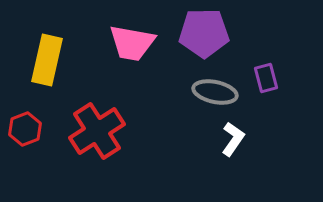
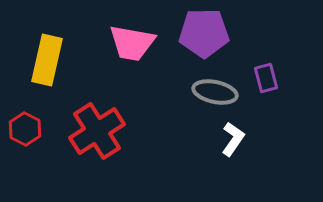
red hexagon: rotated 12 degrees counterclockwise
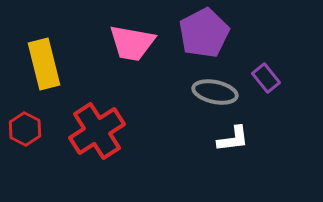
purple pentagon: rotated 27 degrees counterclockwise
yellow rectangle: moved 3 px left, 4 px down; rotated 27 degrees counterclockwise
purple rectangle: rotated 24 degrees counterclockwise
white L-shape: rotated 48 degrees clockwise
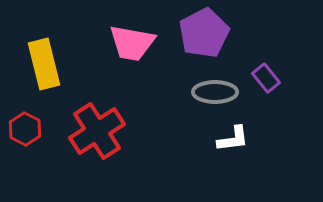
gray ellipse: rotated 12 degrees counterclockwise
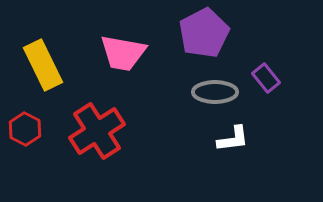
pink trapezoid: moved 9 px left, 10 px down
yellow rectangle: moved 1 px left, 1 px down; rotated 12 degrees counterclockwise
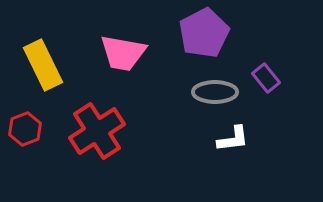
red hexagon: rotated 12 degrees clockwise
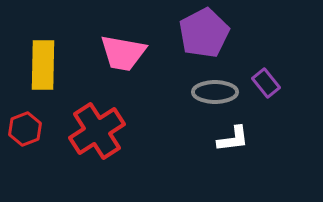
yellow rectangle: rotated 27 degrees clockwise
purple rectangle: moved 5 px down
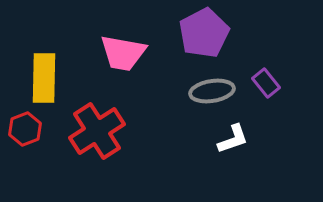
yellow rectangle: moved 1 px right, 13 px down
gray ellipse: moved 3 px left, 1 px up; rotated 9 degrees counterclockwise
white L-shape: rotated 12 degrees counterclockwise
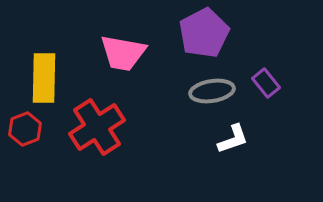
red cross: moved 4 px up
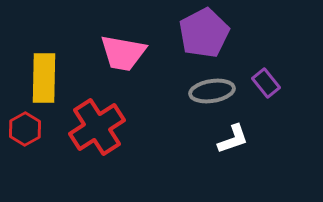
red hexagon: rotated 8 degrees counterclockwise
